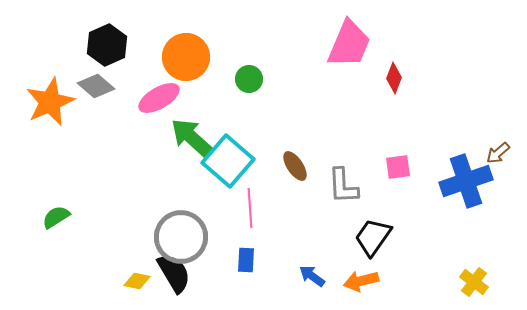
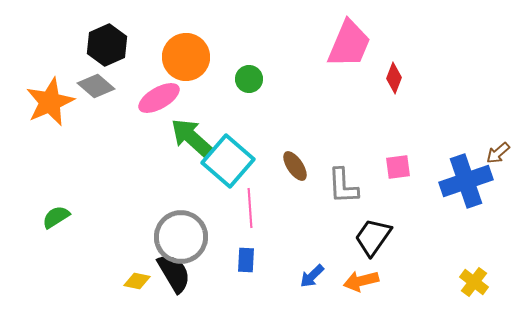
blue arrow: rotated 80 degrees counterclockwise
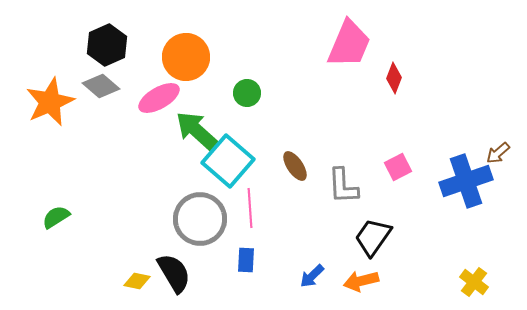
green circle: moved 2 px left, 14 px down
gray diamond: moved 5 px right
green arrow: moved 5 px right, 7 px up
pink square: rotated 20 degrees counterclockwise
gray circle: moved 19 px right, 18 px up
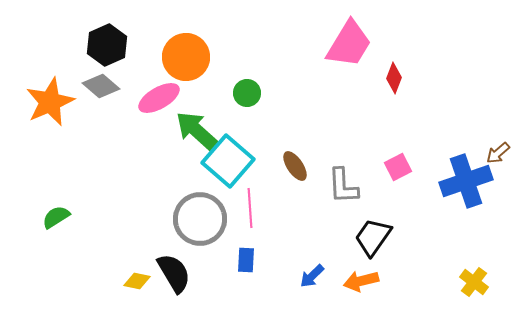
pink trapezoid: rotated 8 degrees clockwise
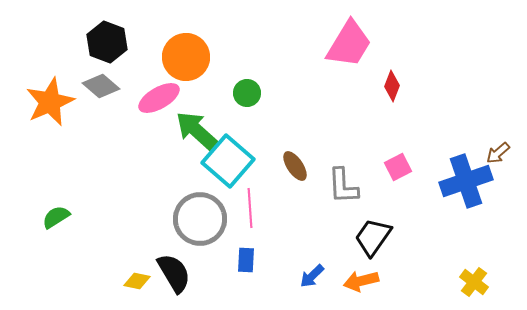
black hexagon: moved 3 px up; rotated 15 degrees counterclockwise
red diamond: moved 2 px left, 8 px down
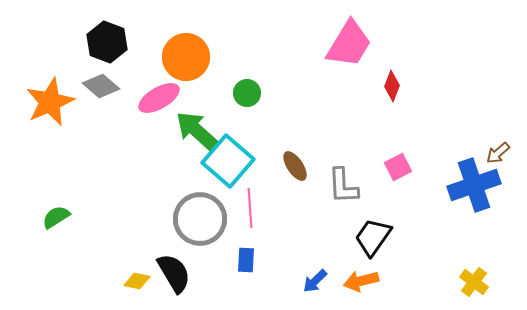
blue cross: moved 8 px right, 4 px down
blue arrow: moved 3 px right, 5 px down
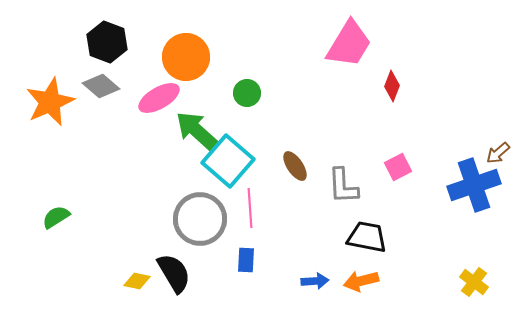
black trapezoid: moved 6 px left; rotated 66 degrees clockwise
blue arrow: rotated 140 degrees counterclockwise
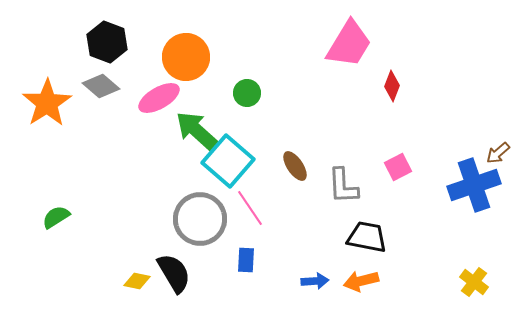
orange star: moved 3 px left, 1 px down; rotated 9 degrees counterclockwise
pink line: rotated 30 degrees counterclockwise
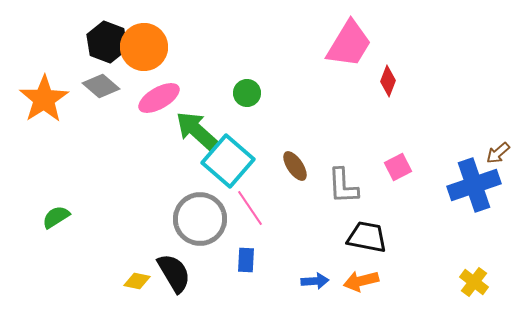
orange circle: moved 42 px left, 10 px up
red diamond: moved 4 px left, 5 px up
orange star: moved 3 px left, 4 px up
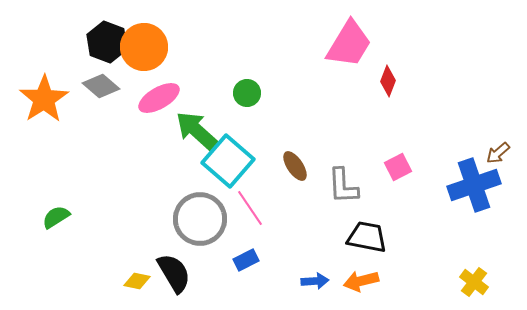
blue rectangle: rotated 60 degrees clockwise
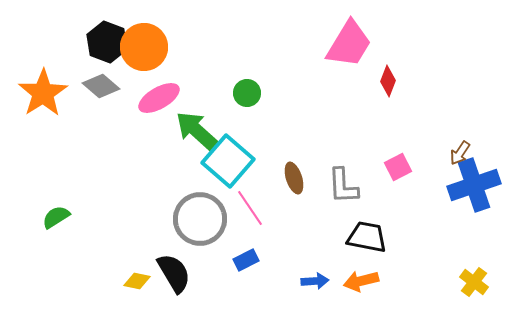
orange star: moved 1 px left, 6 px up
brown arrow: moved 38 px left; rotated 15 degrees counterclockwise
brown ellipse: moved 1 px left, 12 px down; rotated 16 degrees clockwise
